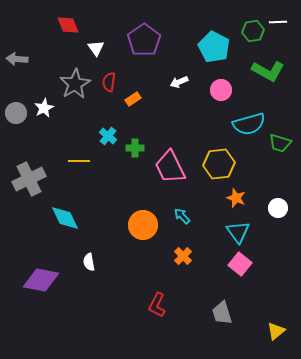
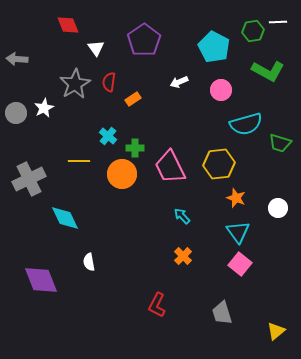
cyan semicircle: moved 3 px left
orange circle: moved 21 px left, 51 px up
purple diamond: rotated 57 degrees clockwise
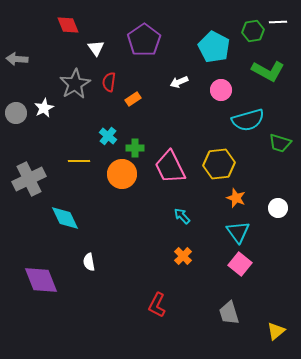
cyan semicircle: moved 2 px right, 4 px up
gray trapezoid: moved 7 px right
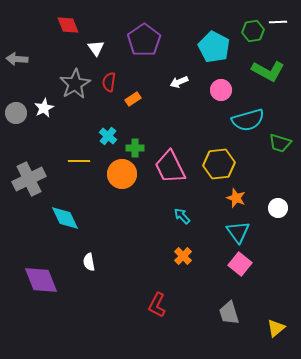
yellow triangle: moved 3 px up
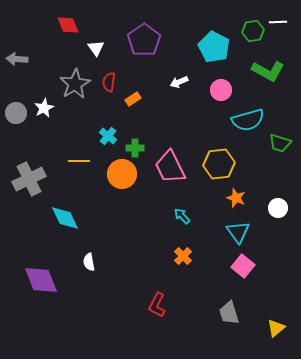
pink square: moved 3 px right, 2 px down
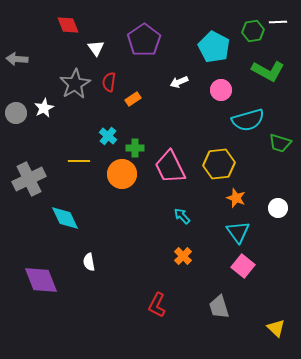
gray trapezoid: moved 10 px left, 6 px up
yellow triangle: rotated 36 degrees counterclockwise
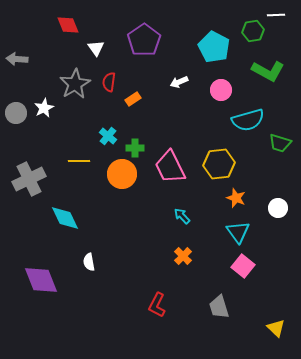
white line: moved 2 px left, 7 px up
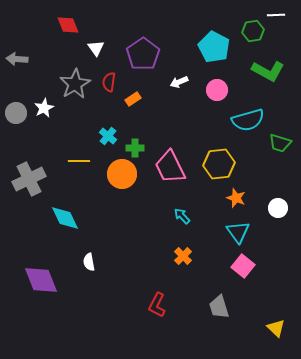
purple pentagon: moved 1 px left, 14 px down
pink circle: moved 4 px left
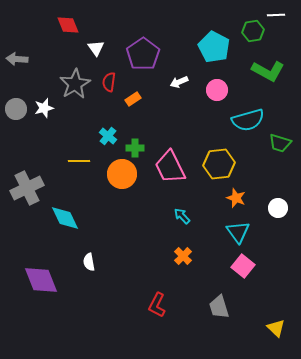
white star: rotated 12 degrees clockwise
gray circle: moved 4 px up
gray cross: moved 2 px left, 9 px down
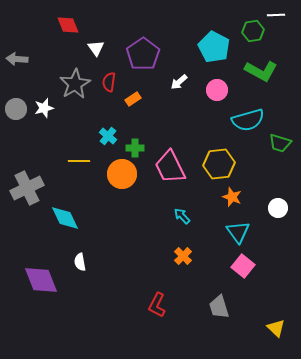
green L-shape: moved 7 px left
white arrow: rotated 18 degrees counterclockwise
orange star: moved 4 px left, 1 px up
white semicircle: moved 9 px left
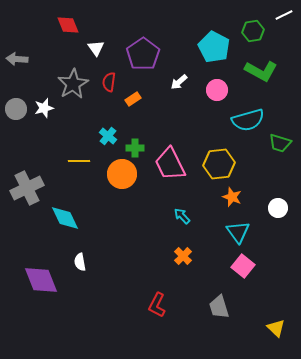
white line: moved 8 px right; rotated 24 degrees counterclockwise
gray star: moved 2 px left
pink trapezoid: moved 3 px up
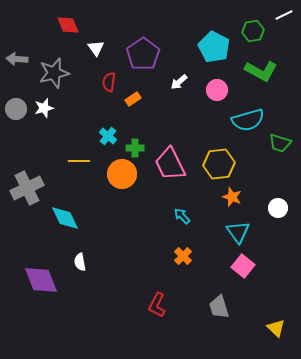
gray star: moved 19 px left, 11 px up; rotated 16 degrees clockwise
